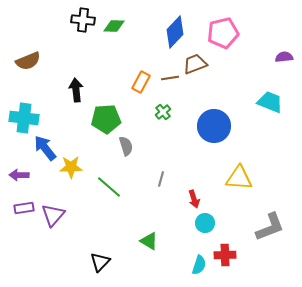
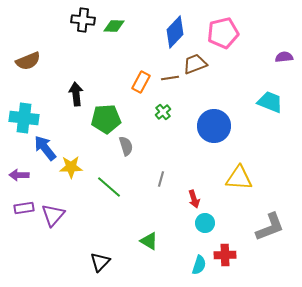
black arrow: moved 4 px down
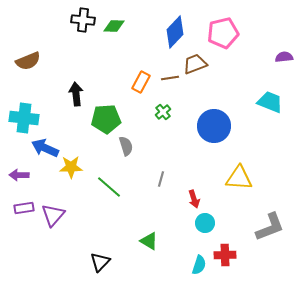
blue arrow: rotated 28 degrees counterclockwise
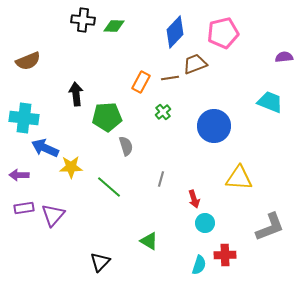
green pentagon: moved 1 px right, 2 px up
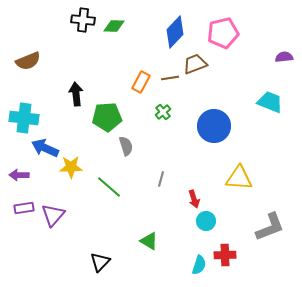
cyan circle: moved 1 px right, 2 px up
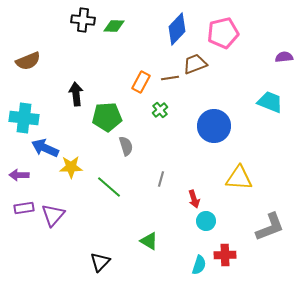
blue diamond: moved 2 px right, 3 px up
green cross: moved 3 px left, 2 px up
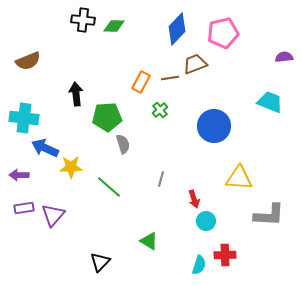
gray semicircle: moved 3 px left, 2 px up
gray L-shape: moved 1 px left, 12 px up; rotated 24 degrees clockwise
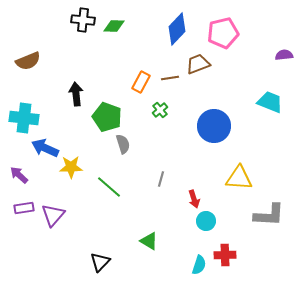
purple semicircle: moved 2 px up
brown trapezoid: moved 3 px right
green pentagon: rotated 24 degrees clockwise
purple arrow: rotated 42 degrees clockwise
